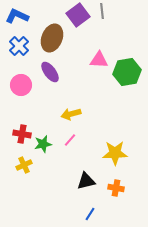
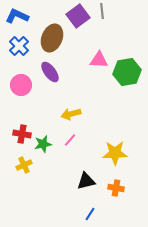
purple square: moved 1 px down
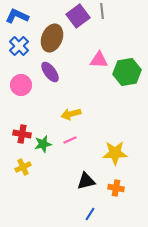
pink line: rotated 24 degrees clockwise
yellow cross: moved 1 px left, 2 px down
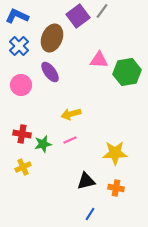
gray line: rotated 42 degrees clockwise
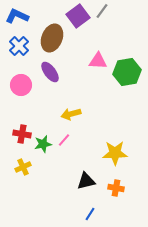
pink triangle: moved 1 px left, 1 px down
pink line: moved 6 px left; rotated 24 degrees counterclockwise
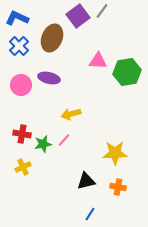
blue L-shape: moved 2 px down
purple ellipse: moved 1 px left, 6 px down; rotated 40 degrees counterclockwise
orange cross: moved 2 px right, 1 px up
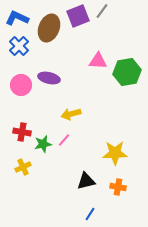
purple square: rotated 15 degrees clockwise
brown ellipse: moved 3 px left, 10 px up
red cross: moved 2 px up
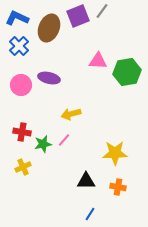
black triangle: rotated 12 degrees clockwise
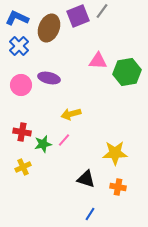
black triangle: moved 2 px up; rotated 18 degrees clockwise
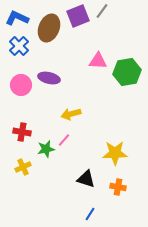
green star: moved 3 px right, 5 px down
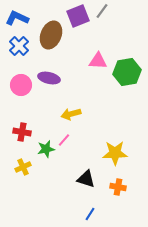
brown ellipse: moved 2 px right, 7 px down
